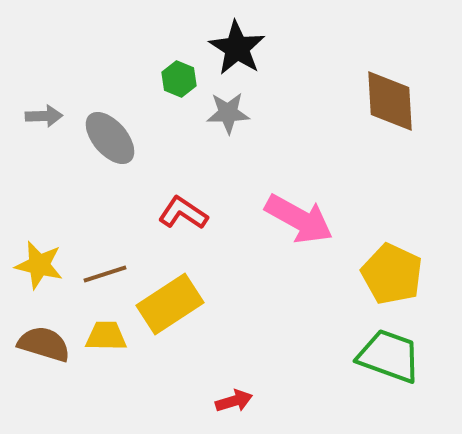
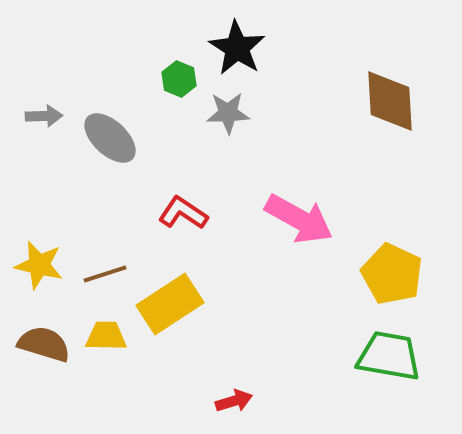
gray ellipse: rotated 6 degrees counterclockwise
green trapezoid: rotated 10 degrees counterclockwise
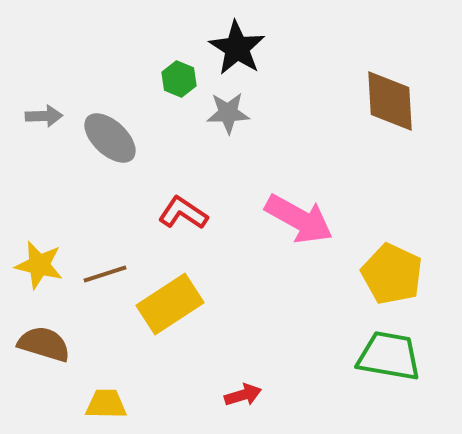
yellow trapezoid: moved 68 px down
red arrow: moved 9 px right, 6 px up
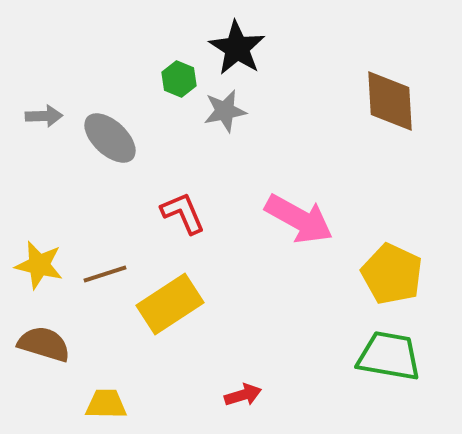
gray star: moved 3 px left, 2 px up; rotated 9 degrees counterclockwise
red L-shape: rotated 33 degrees clockwise
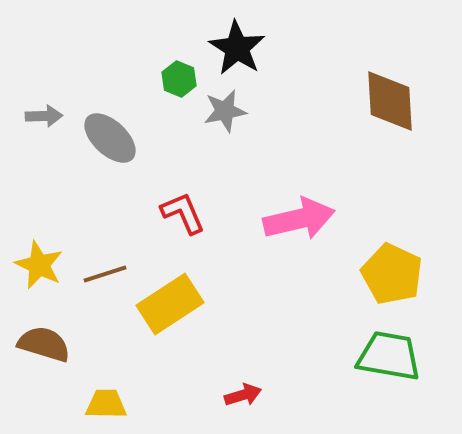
pink arrow: rotated 42 degrees counterclockwise
yellow star: rotated 12 degrees clockwise
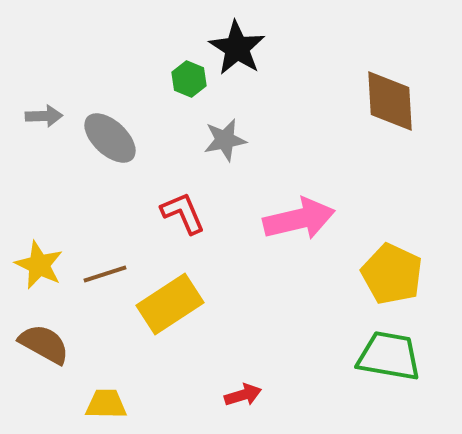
green hexagon: moved 10 px right
gray star: moved 29 px down
brown semicircle: rotated 12 degrees clockwise
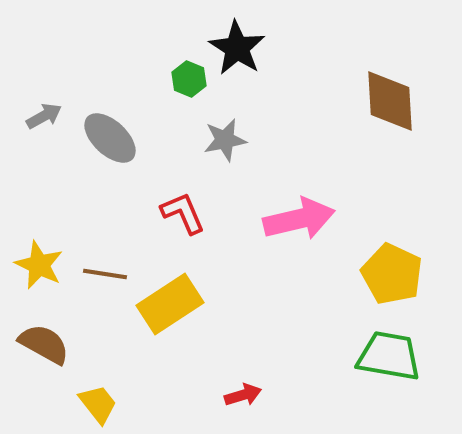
gray arrow: rotated 27 degrees counterclockwise
brown line: rotated 27 degrees clockwise
yellow trapezoid: moved 8 px left; rotated 51 degrees clockwise
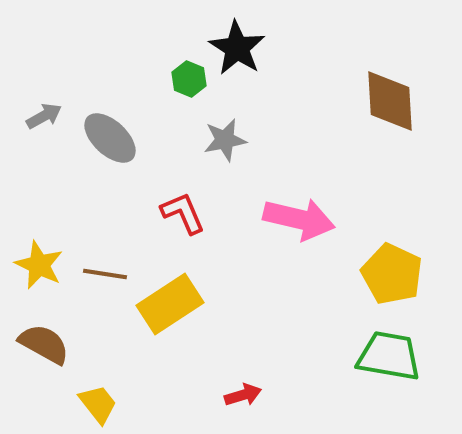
pink arrow: rotated 26 degrees clockwise
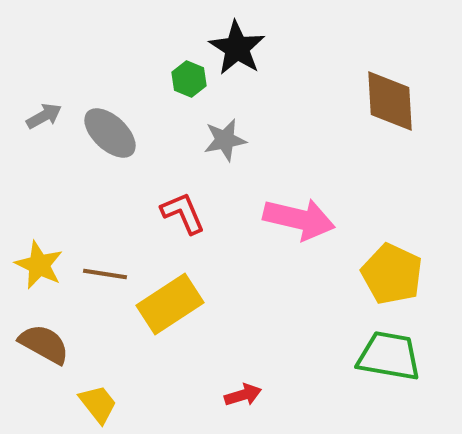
gray ellipse: moved 5 px up
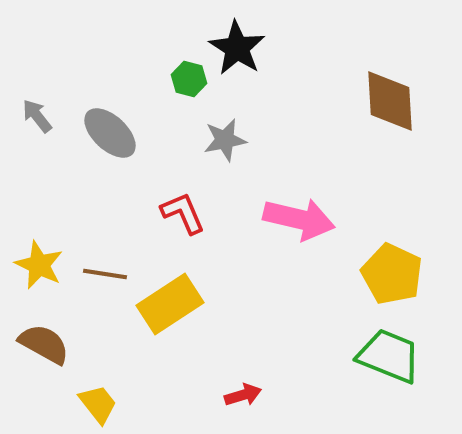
green hexagon: rotated 8 degrees counterclockwise
gray arrow: moved 7 px left; rotated 99 degrees counterclockwise
green trapezoid: rotated 12 degrees clockwise
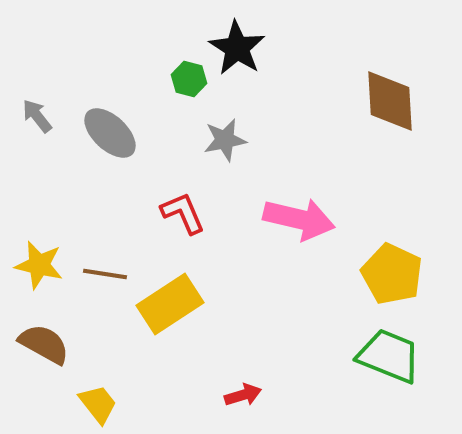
yellow star: rotated 12 degrees counterclockwise
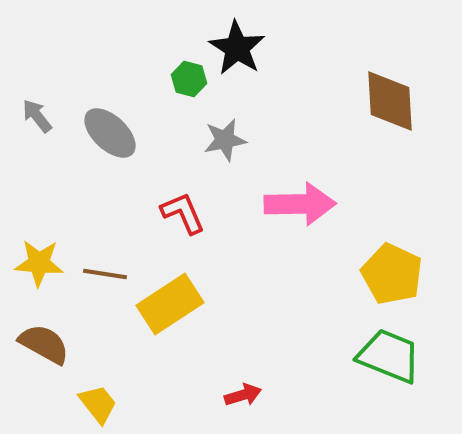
pink arrow: moved 1 px right, 15 px up; rotated 14 degrees counterclockwise
yellow star: moved 2 px up; rotated 9 degrees counterclockwise
